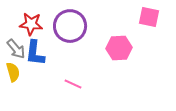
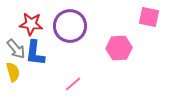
pink line: rotated 66 degrees counterclockwise
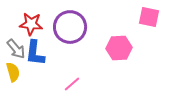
purple circle: moved 1 px down
pink line: moved 1 px left
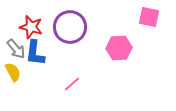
red star: moved 3 px down; rotated 10 degrees clockwise
yellow semicircle: rotated 12 degrees counterclockwise
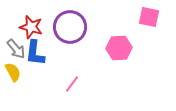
pink line: rotated 12 degrees counterclockwise
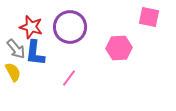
pink line: moved 3 px left, 6 px up
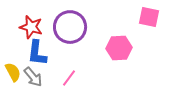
gray arrow: moved 17 px right, 28 px down
blue L-shape: moved 2 px right
